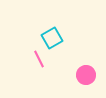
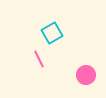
cyan square: moved 5 px up
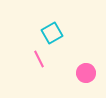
pink circle: moved 2 px up
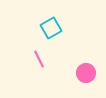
cyan square: moved 1 px left, 5 px up
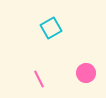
pink line: moved 20 px down
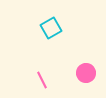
pink line: moved 3 px right, 1 px down
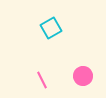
pink circle: moved 3 px left, 3 px down
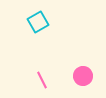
cyan square: moved 13 px left, 6 px up
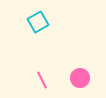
pink circle: moved 3 px left, 2 px down
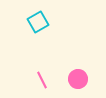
pink circle: moved 2 px left, 1 px down
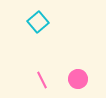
cyan square: rotated 10 degrees counterclockwise
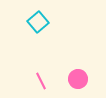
pink line: moved 1 px left, 1 px down
